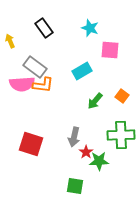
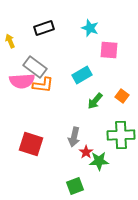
black rectangle: rotated 72 degrees counterclockwise
pink square: moved 1 px left
cyan rectangle: moved 4 px down
pink semicircle: moved 3 px up
green square: rotated 30 degrees counterclockwise
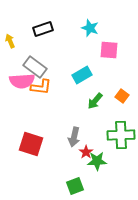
black rectangle: moved 1 px left, 1 px down
orange L-shape: moved 2 px left, 2 px down
green star: moved 2 px left
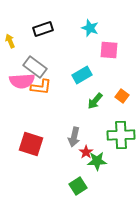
green square: moved 3 px right; rotated 12 degrees counterclockwise
